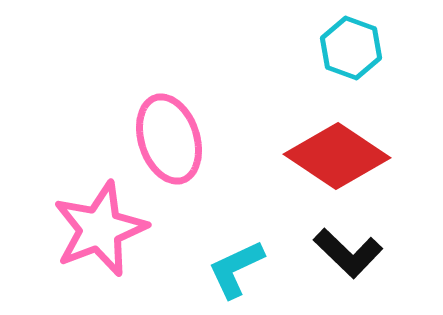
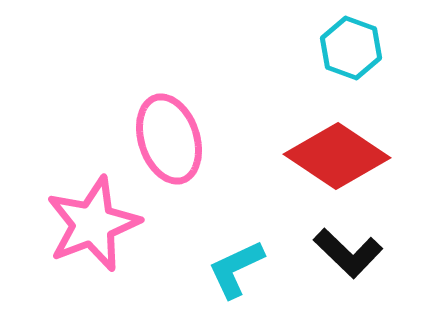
pink star: moved 7 px left, 5 px up
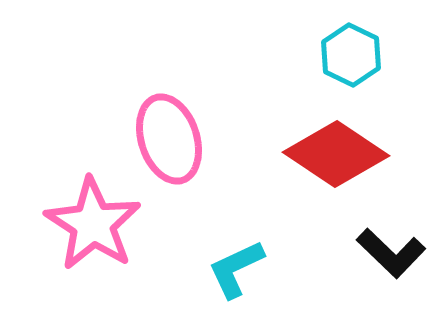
cyan hexagon: moved 7 px down; rotated 6 degrees clockwise
red diamond: moved 1 px left, 2 px up
pink star: rotated 18 degrees counterclockwise
black L-shape: moved 43 px right
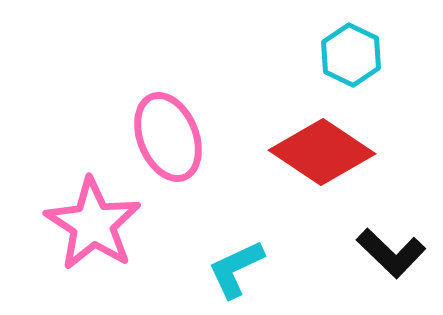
pink ellipse: moved 1 px left, 2 px up; rotated 4 degrees counterclockwise
red diamond: moved 14 px left, 2 px up
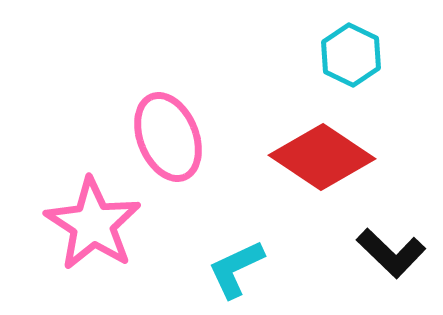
red diamond: moved 5 px down
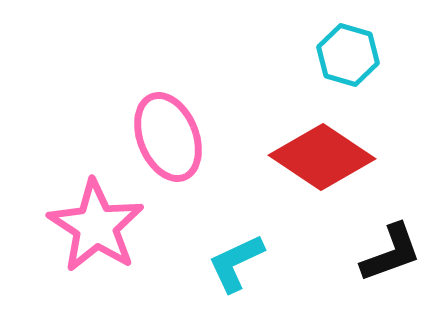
cyan hexagon: moved 3 px left; rotated 10 degrees counterclockwise
pink star: moved 3 px right, 2 px down
black L-shape: rotated 64 degrees counterclockwise
cyan L-shape: moved 6 px up
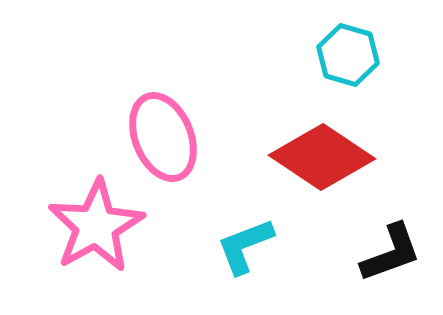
pink ellipse: moved 5 px left
pink star: rotated 10 degrees clockwise
cyan L-shape: moved 9 px right, 17 px up; rotated 4 degrees clockwise
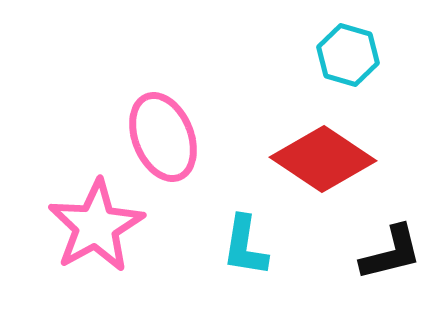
red diamond: moved 1 px right, 2 px down
cyan L-shape: rotated 60 degrees counterclockwise
black L-shape: rotated 6 degrees clockwise
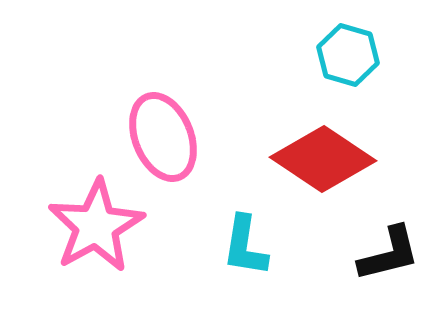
black L-shape: moved 2 px left, 1 px down
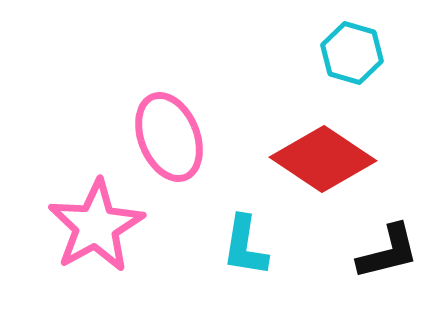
cyan hexagon: moved 4 px right, 2 px up
pink ellipse: moved 6 px right
black L-shape: moved 1 px left, 2 px up
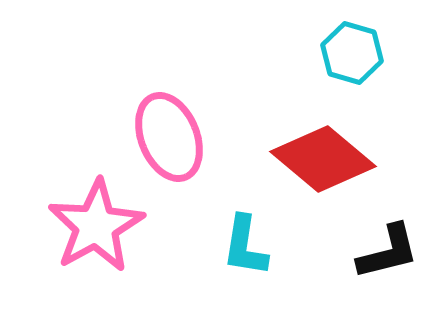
red diamond: rotated 6 degrees clockwise
